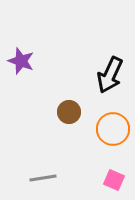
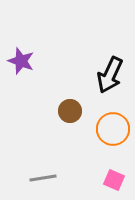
brown circle: moved 1 px right, 1 px up
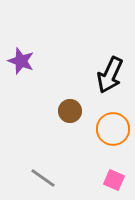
gray line: rotated 44 degrees clockwise
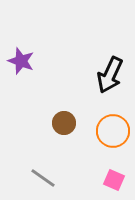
brown circle: moved 6 px left, 12 px down
orange circle: moved 2 px down
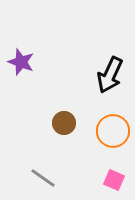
purple star: moved 1 px down
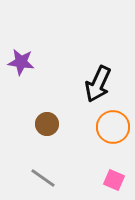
purple star: rotated 12 degrees counterclockwise
black arrow: moved 12 px left, 9 px down
brown circle: moved 17 px left, 1 px down
orange circle: moved 4 px up
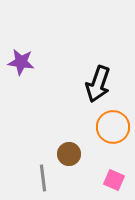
black arrow: rotated 6 degrees counterclockwise
brown circle: moved 22 px right, 30 px down
gray line: rotated 48 degrees clockwise
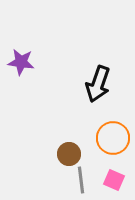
orange circle: moved 11 px down
gray line: moved 38 px right, 2 px down
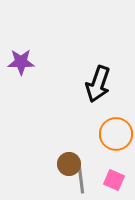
purple star: rotated 8 degrees counterclockwise
orange circle: moved 3 px right, 4 px up
brown circle: moved 10 px down
